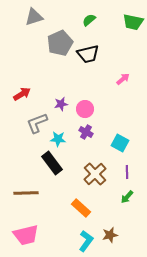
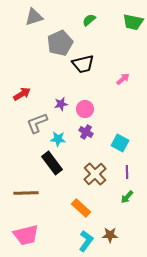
black trapezoid: moved 5 px left, 10 px down
brown star: rotated 14 degrees clockwise
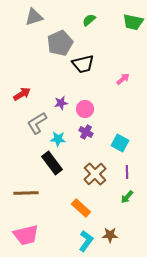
purple star: moved 1 px up
gray L-shape: rotated 10 degrees counterclockwise
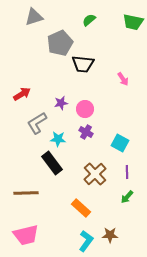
black trapezoid: rotated 20 degrees clockwise
pink arrow: rotated 96 degrees clockwise
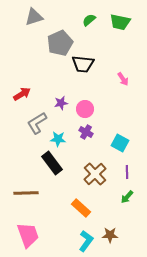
green trapezoid: moved 13 px left
pink trapezoid: moved 2 px right; rotated 96 degrees counterclockwise
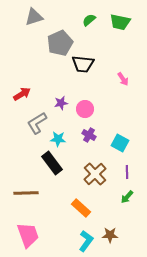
purple cross: moved 3 px right, 3 px down
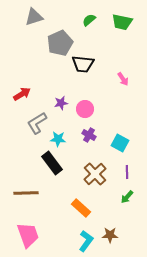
green trapezoid: moved 2 px right
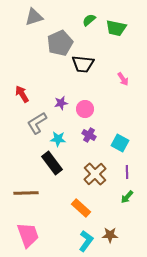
green trapezoid: moved 6 px left, 6 px down
red arrow: rotated 90 degrees counterclockwise
